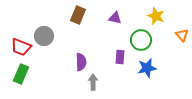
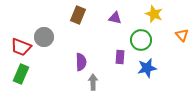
yellow star: moved 2 px left, 2 px up
gray circle: moved 1 px down
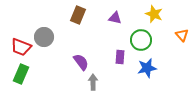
purple semicircle: rotated 36 degrees counterclockwise
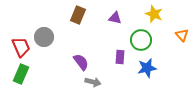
red trapezoid: rotated 135 degrees counterclockwise
gray arrow: rotated 105 degrees clockwise
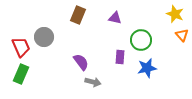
yellow star: moved 21 px right
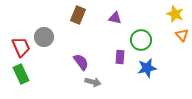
green rectangle: rotated 48 degrees counterclockwise
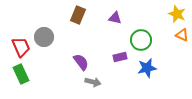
yellow star: moved 2 px right
orange triangle: rotated 24 degrees counterclockwise
purple rectangle: rotated 72 degrees clockwise
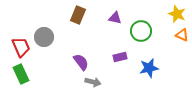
green circle: moved 9 px up
blue star: moved 2 px right
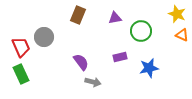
purple triangle: rotated 24 degrees counterclockwise
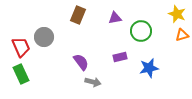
orange triangle: rotated 40 degrees counterclockwise
